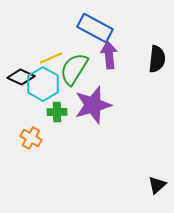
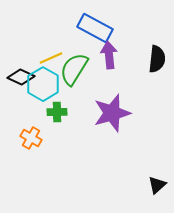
purple star: moved 19 px right, 8 px down
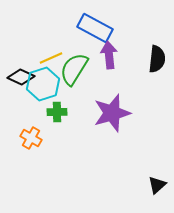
cyan hexagon: rotated 12 degrees clockwise
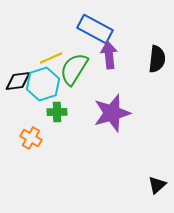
blue rectangle: moved 1 px down
black diamond: moved 3 px left, 4 px down; rotated 32 degrees counterclockwise
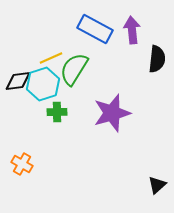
purple arrow: moved 23 px right, 25 px up
orange cross: moved 9 px left, 26 px down
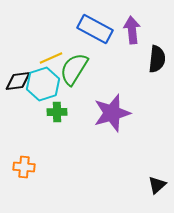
orange cross: moved 2 px right, 3 px down; rotated 25 degrees counterclockwise
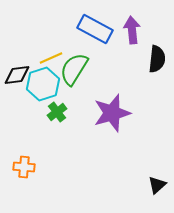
black diamond: moved 1 px left, 6 px up
green cross: rotated 36 degrees counterclockwise
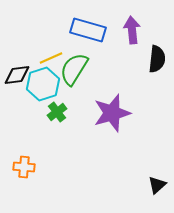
blue rectangle: moved 7 px left, 1 px down; rotated 12 degrees counterclockwise
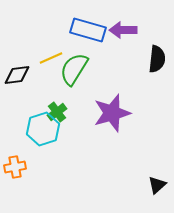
purple arrow: moved 9 px left; rotated 84 degrees counterclockwise
cyan hexagon: moved 45 px down
orange cross: moved 9 px left; rotated 15 degrees counterclockwise
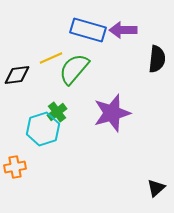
green semicircle: rotated 8 degrees clockwise
black triangle: moved 1 px left, 3 px down
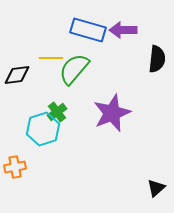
yellow line: rotated 25 degrees clockwise
purple star: rotated 6 degrees counterclockwise
